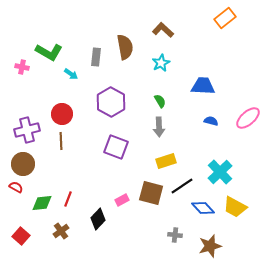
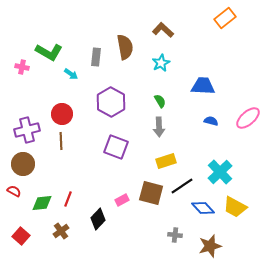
red semicircle: moved 2 px left, 4 px down
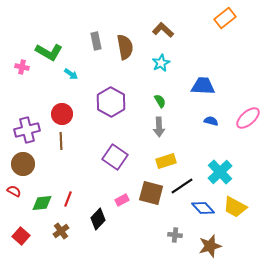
gray rectangle: moved 16 px up; rotated 18 degrees counterclockwise
purple square: moved 1 px left, 10 px down; rotated 15 degrees clockwise
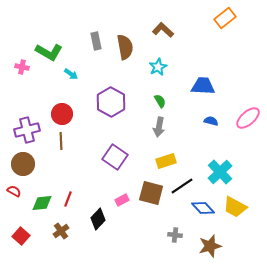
cyan star: moved 3 px left, 4 px down
gray arrow: rotated 12 degrees clockwise
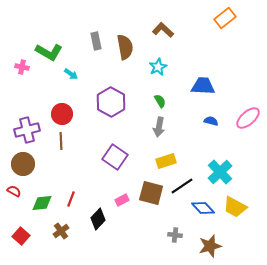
red line: moved 3 px right
